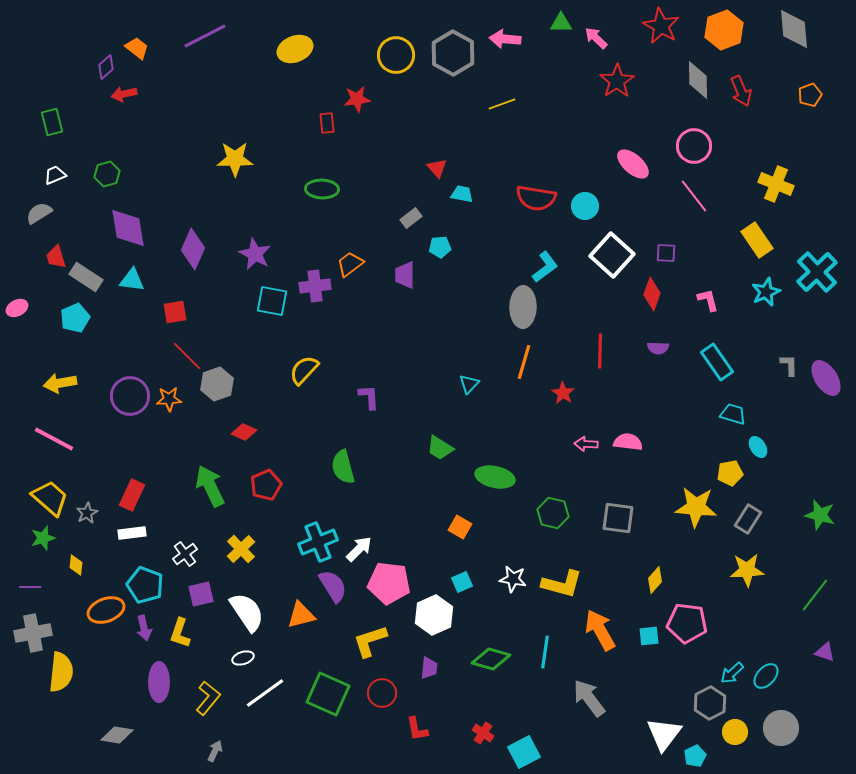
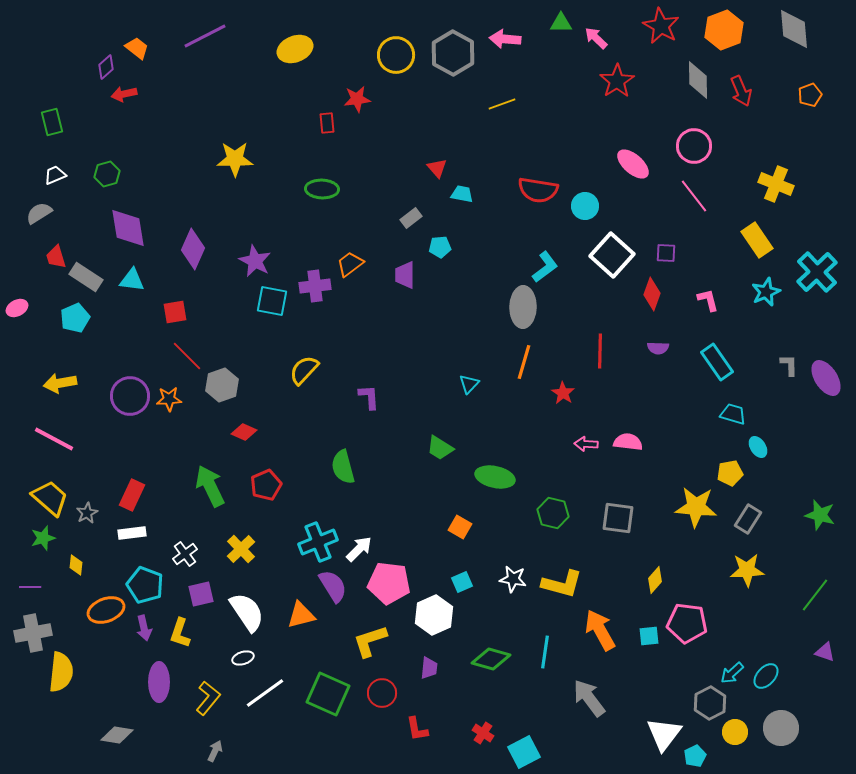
red semicircle at (536, 198): moved 2 px right, 8 px up
purple star at (255, 254): moved 7 px down
gray hexagon at (217, 384): moved 5 px right, 1 px down
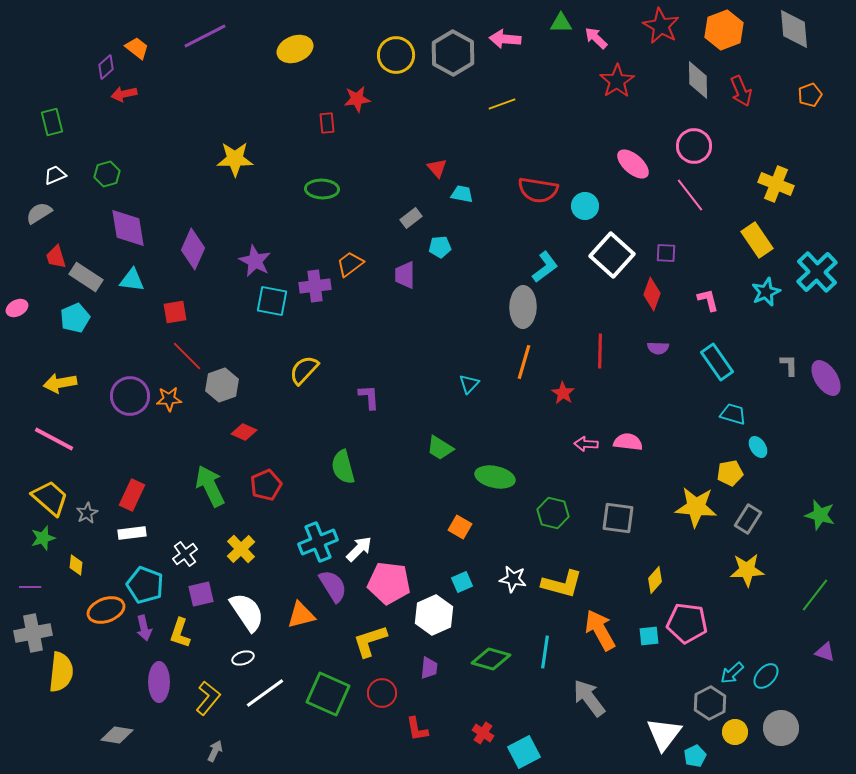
pink line at (694, 196): moved 4 px left, 1 px up
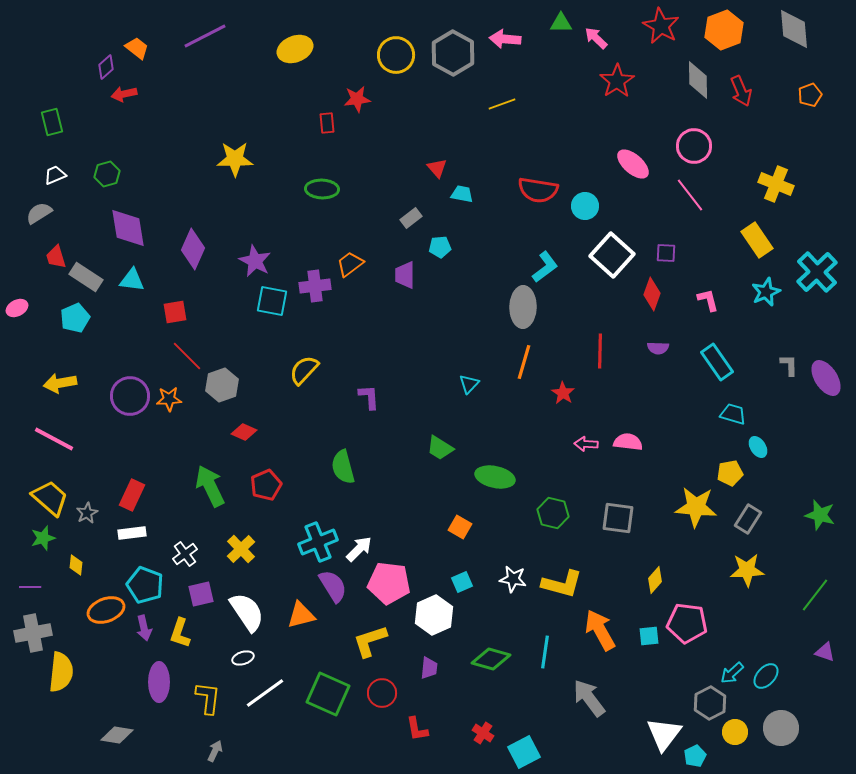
yellow L-shape at (208, 698): rotated 32 degrees counterclockwise
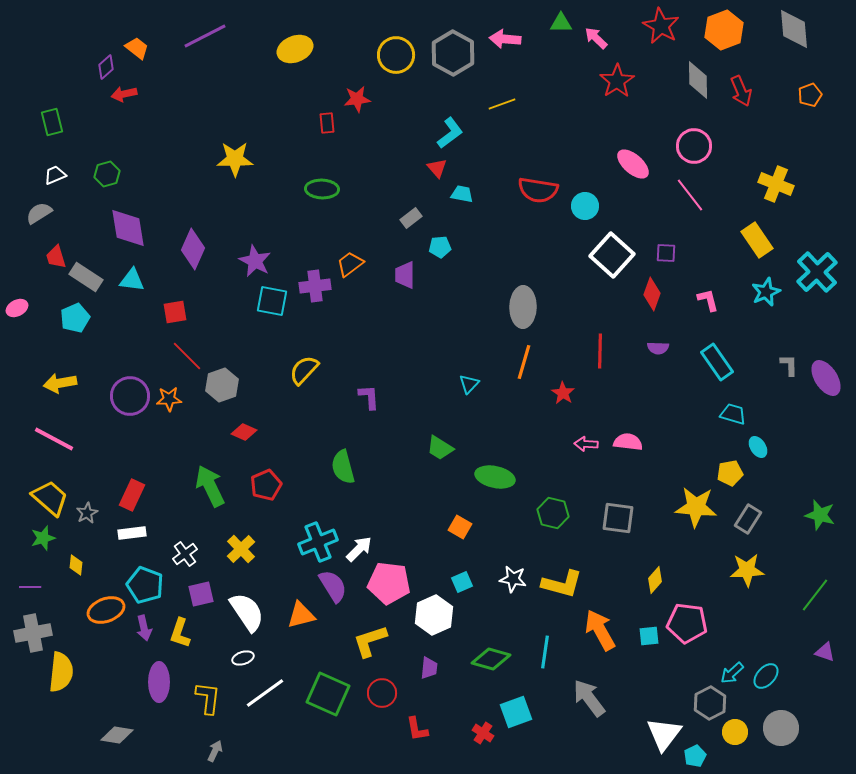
cyan L-shape at (545, 267): moved 95 px left, 134 px up
cyan square at (524, 752): moved 8 px left, 40 px up; rotated 8 degrees clockwise
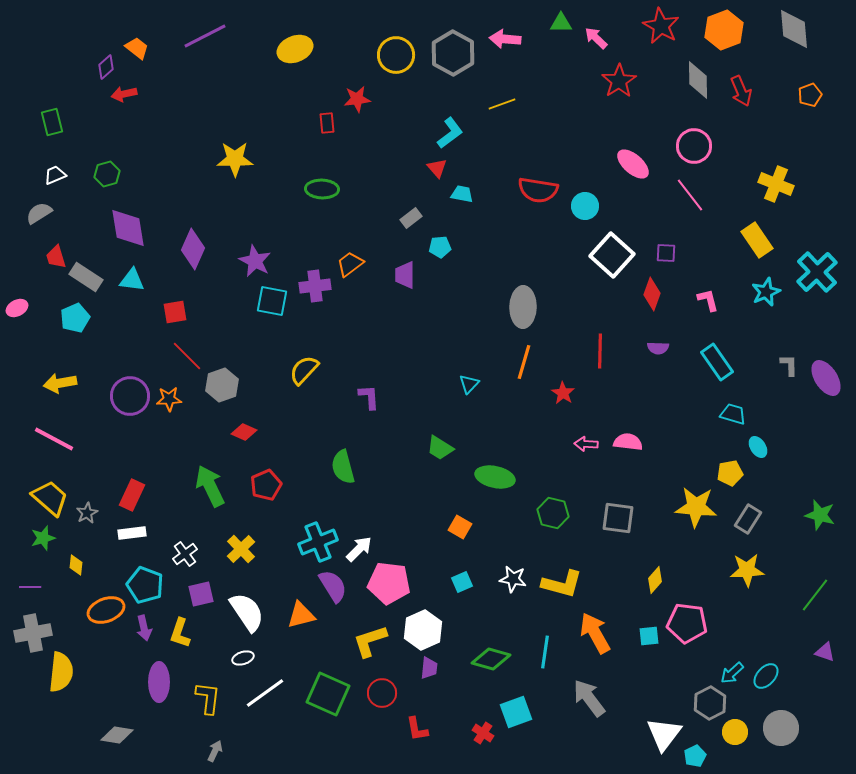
red star at (617, 81): moved 2 px right
white hexagon at (434, 615): moved 11 px left, 15 px down
orange arrow at (600, 630): moved 5 px left, 3 px down
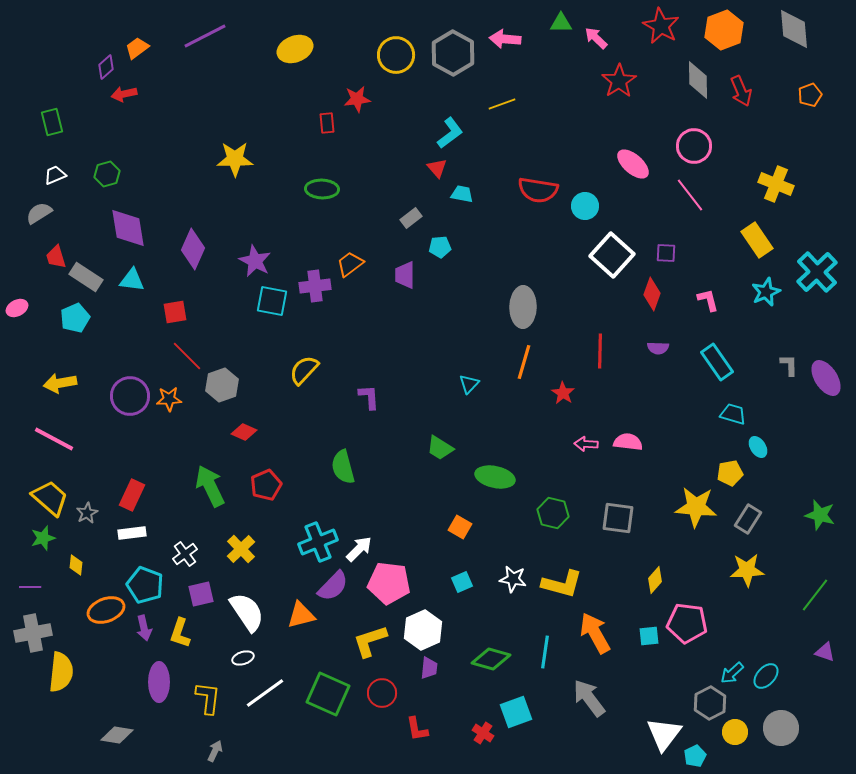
orange trapezoid at (137, 48): rotated 75 degrees counterclockwise
purple semicircle at (333, 586): rotated 76 degrees clockwise
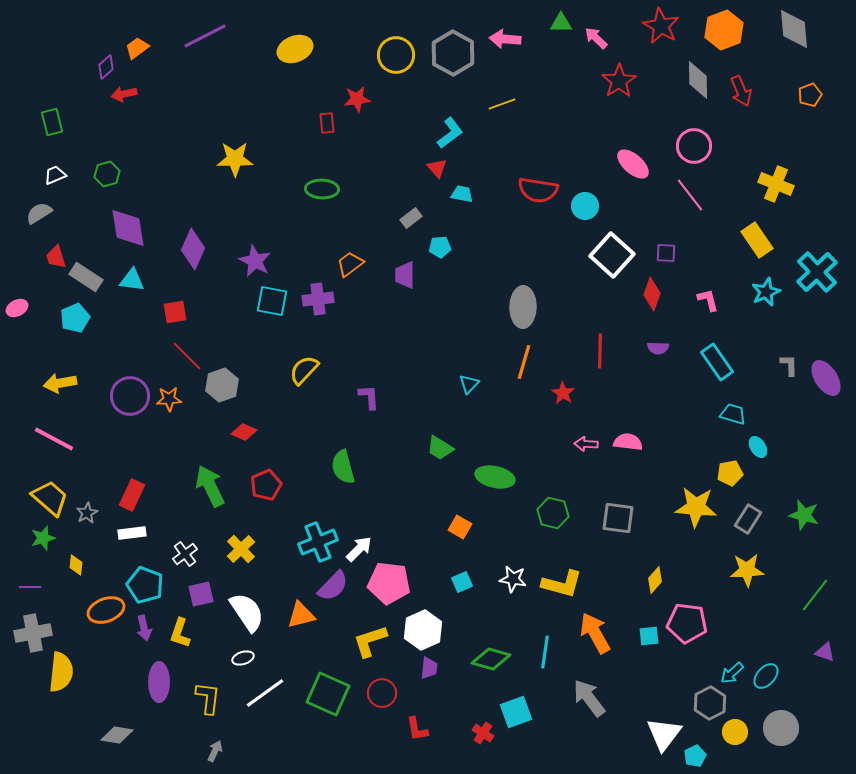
purple cross at (315, 286): moved 3 px right, 13 px down
green star at (820, 515): moved 16 px left
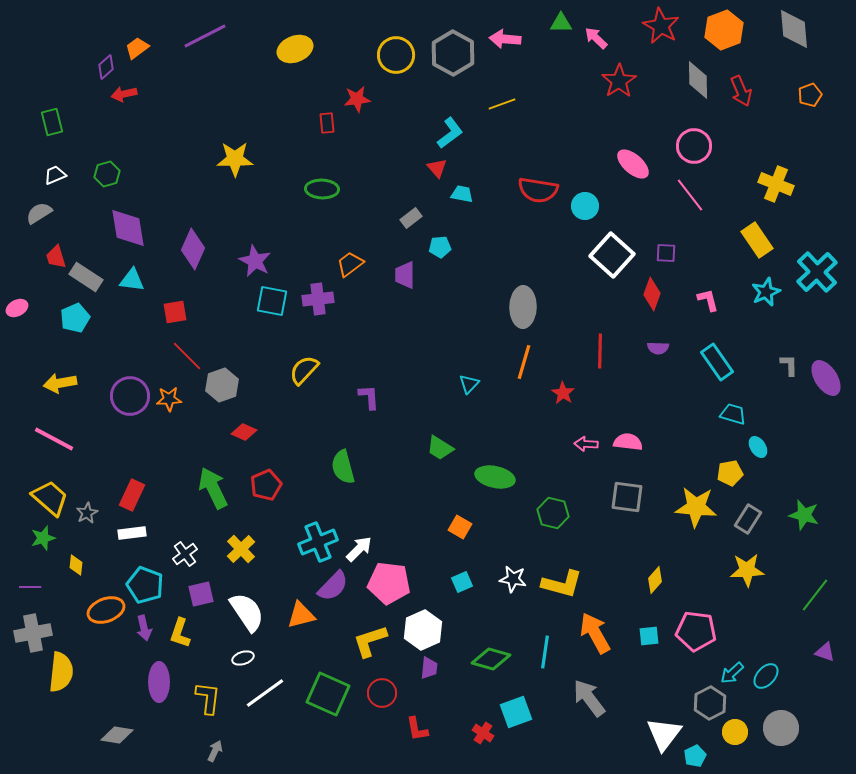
green arrow at (210, 486): moved 3 px right, 2 px down
gray square at (618, 518): moved 9 px right, 21 px up
pink pentagon at (687, 623): moved 9 px right, 8 px down
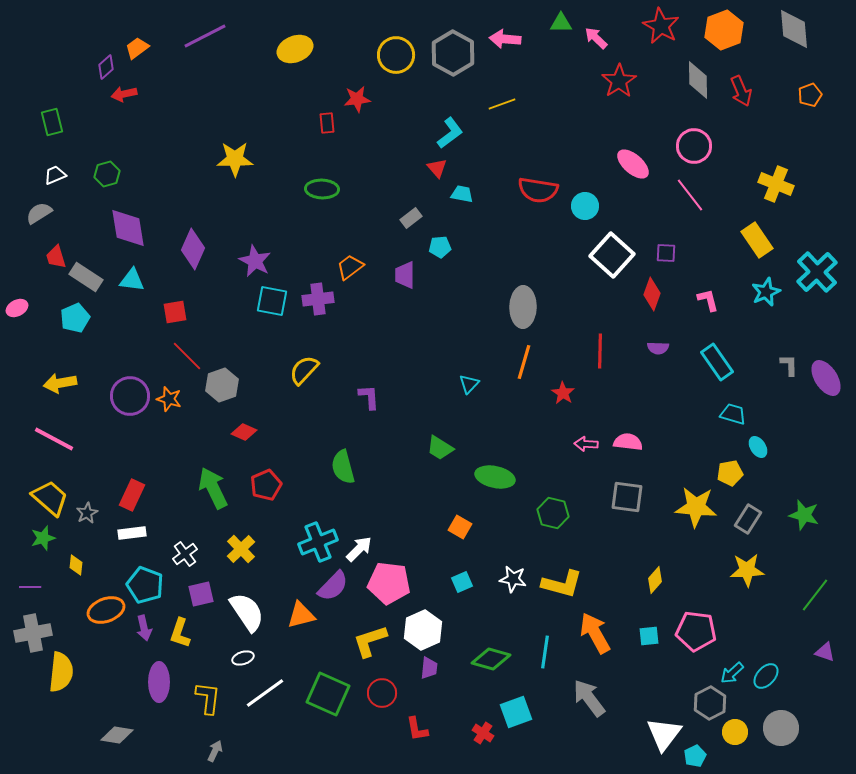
orange trapezoid at (350, 264): moved 3 px down
orange star at (169, 399): rotated 20 degrees clockwise
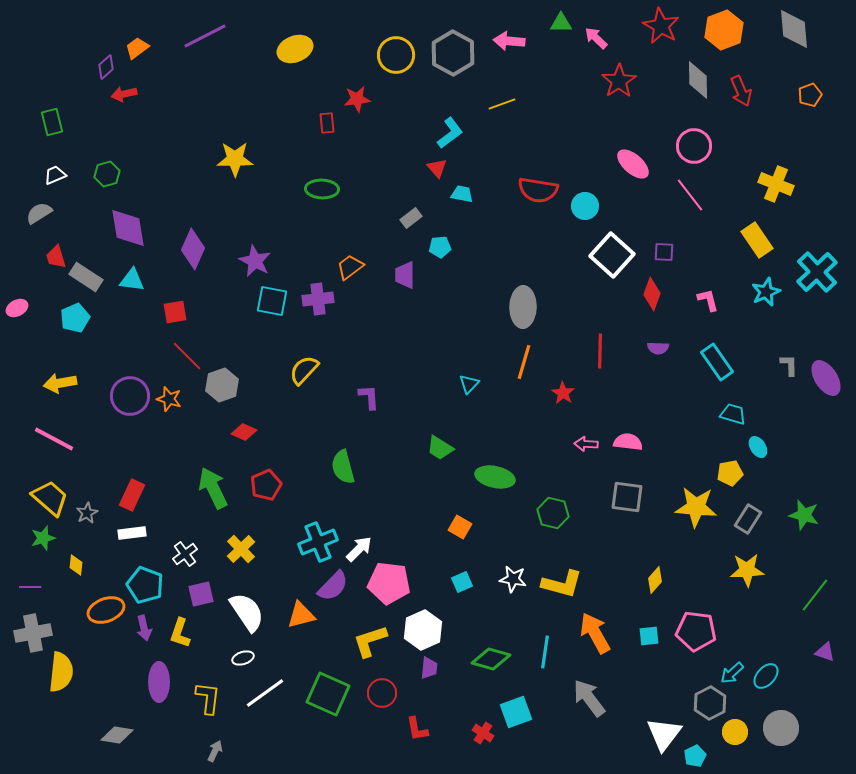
pink arrow at (505, 39): moved 4 px right, 2 px down
purple square at (666, 253): moved 2 px left, 1 px up
